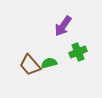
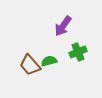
green semicircle: moved 2 px up
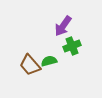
green cross: moved 6 px left, 6 px up
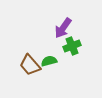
purple arrow: moved 2 px down
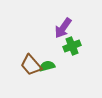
green semicircle: moved 2 px left, 5 px down
brown trapezoid: moved 1 px right
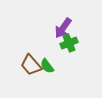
green cross: moved 3 px left, 3 px up
green semicircle: rotated 112 degrees counterclockwise
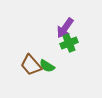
purple arrow: moved 2 px right
green semicircle: rotated 21 degrees counterclockwise
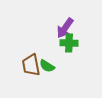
green cross: rotated 24 degrees clockwise
brown trapezoid: rotated 30 degrees clockwise
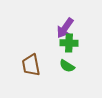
green semicircle: moved 20 px right
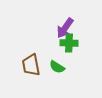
green semicircle: moved 10 px left, 1 px down
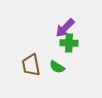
purple arrow: rotated 10 degrees clockwise
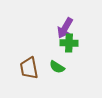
purple arrow: rotated 15 degrees counterclockwise
brown trapezoid: moved 2 px left, 3 px down
